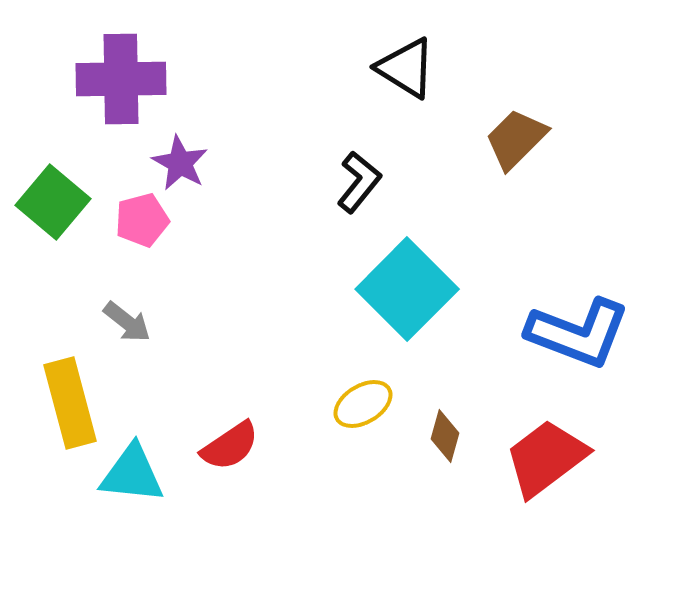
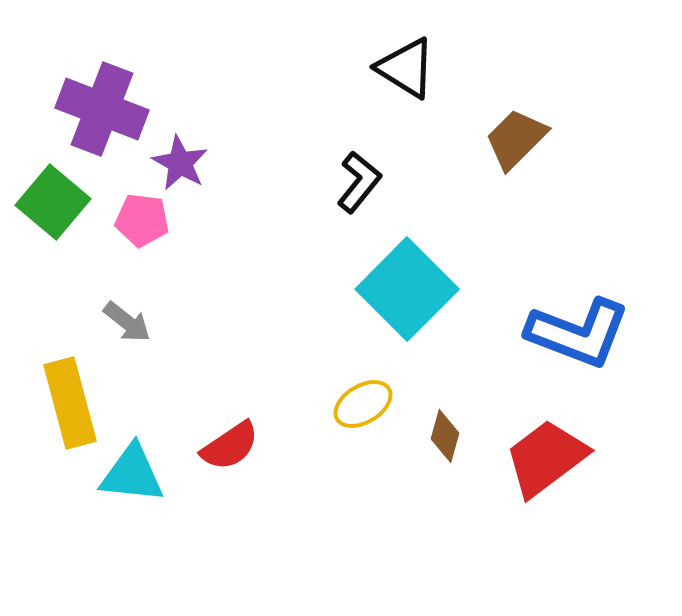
purple cross: moved 19 px left, 30 px down; rotated 22 degrees clockwise
pink pentagon: rotated 22 degrees clockwise
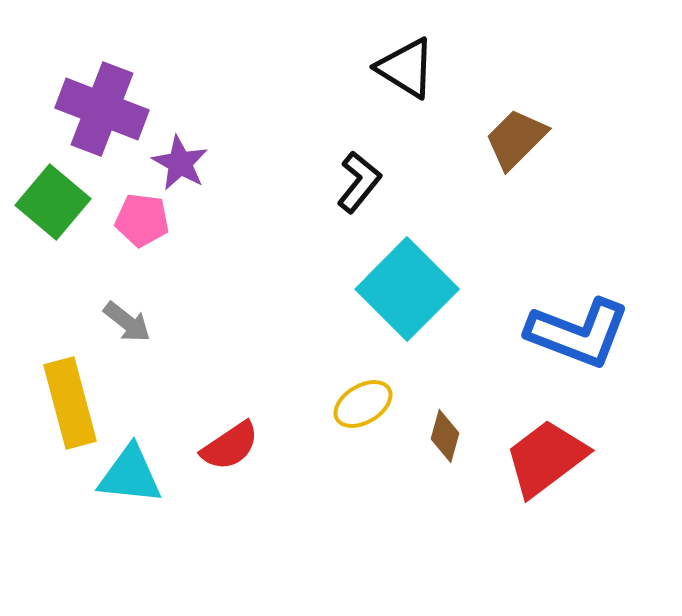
cyan triangle: moved 2 px left, 1 px down
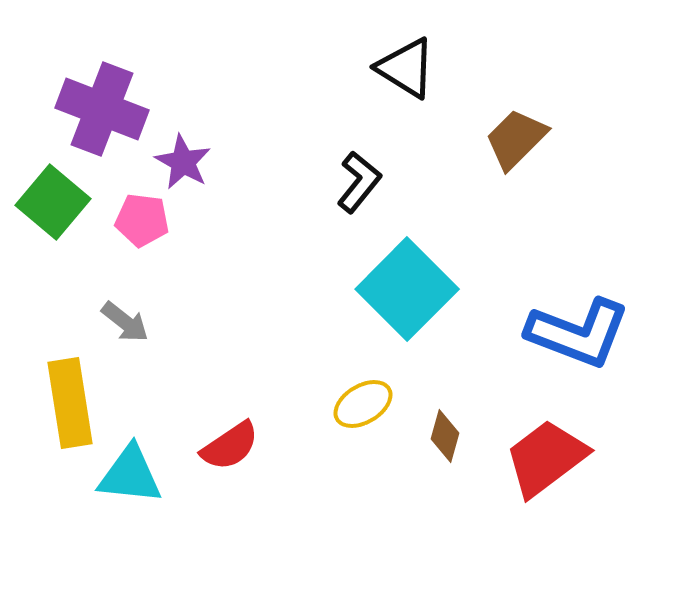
purple star: moved 3 px right, 1 px up
gray arrow: moved 2 px left
yellow rectangle: rotated 6 degrees clockwise
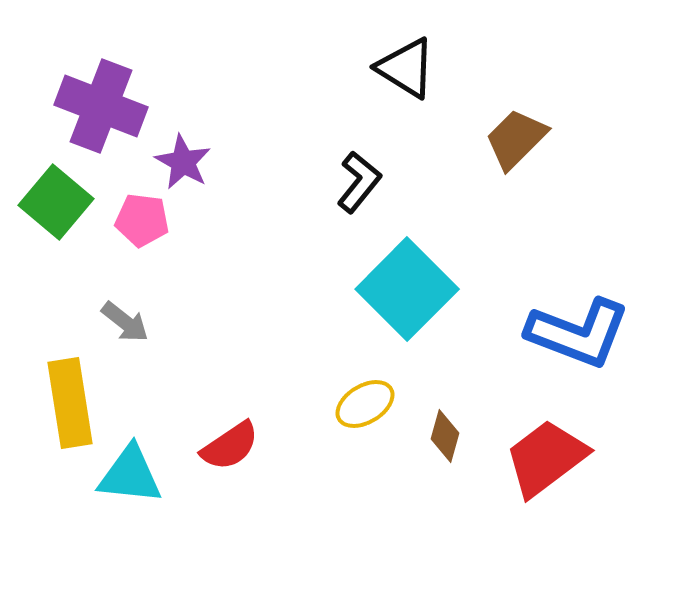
purple cross: moved 1 px left, 3 px up
green square: moved 3 px right
yellow ellipse: moved 2 px right
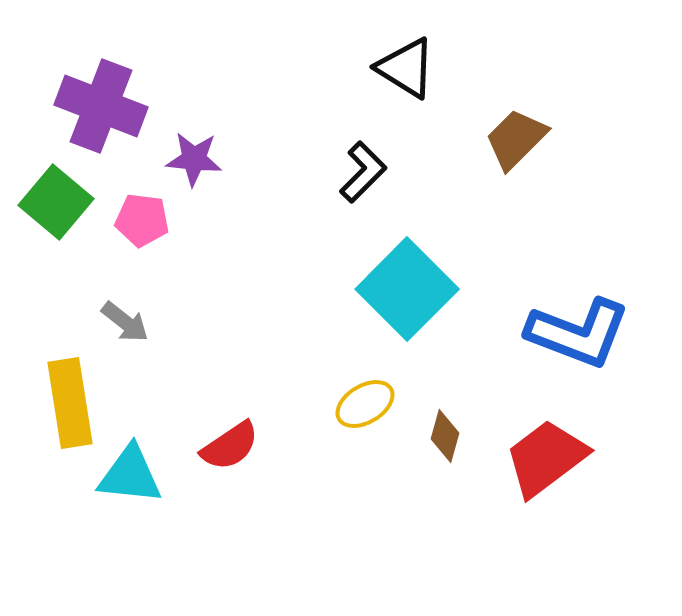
purple star: moved 11 px right, 3 px up; rotated 24 degrees counterclockwise
black L-shape: moved 4 px right, 10 px up; rotated 6 degrees clockwise
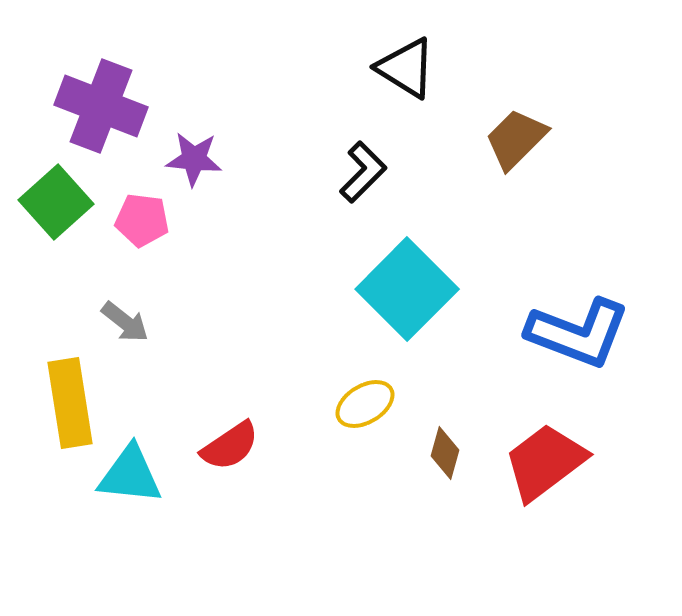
green square: rotated 8 degrees clockwise
brown diamond: moved 17 px down
red trapezoid: moved 1 px left, 4 px down
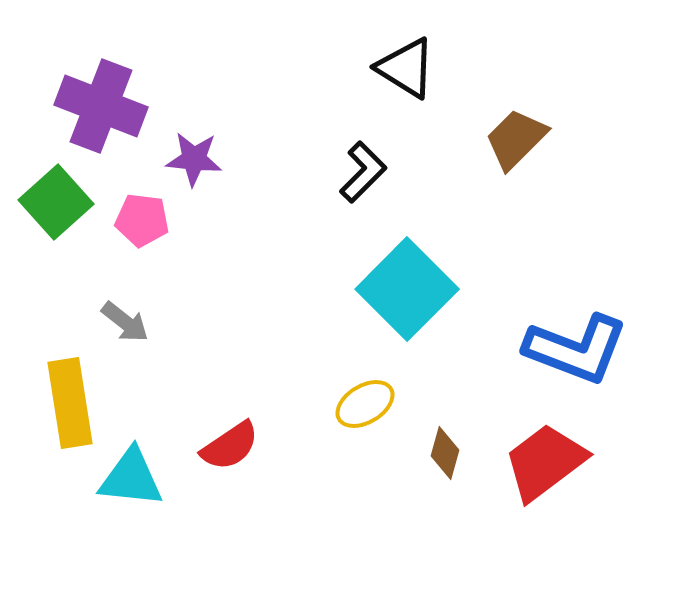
blue L-shape: moved 2 px left, 16 px down
cyan triangle: moved 1 px right, 3 px down
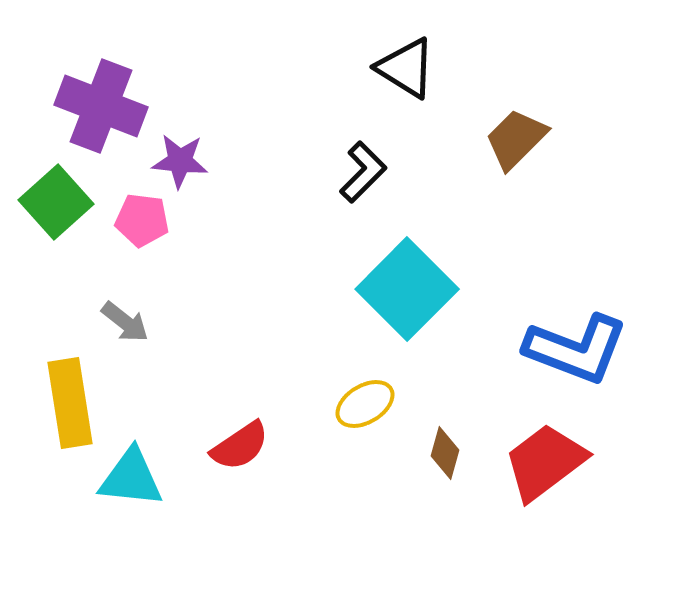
purple star: moved 14 px left, 2 px down
red semicircle: moved 10 px right
